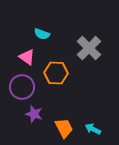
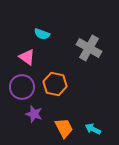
gray cross: rotated 15 degrees counterclockwise
orange hexagon: moved 1 px left, 11 px down; rotated 10 degrees clockwise
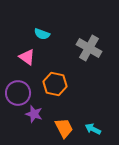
purple circle: moved 4 px left, 6 px down
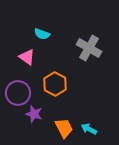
orange hexagon: rotated 15 degrees clockwise
cyan arrow: moved 4 px left
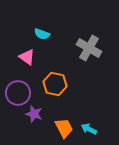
orange hexagon: rotated 15 degrees counterclockwise
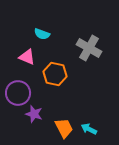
pink triangle: rotated 12 degrees counterclockwise
orange hexagon: moved 10 px up
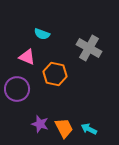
purple circle: moved 1 px left, 4 px up
purple star: moved 6 px right, 10 px down
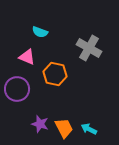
cyan semicircle: moved 2 px left, 2 px up
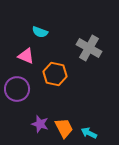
pink triangle: moved 1 px left, 1 px up
cyan arrow: moved 4 px down
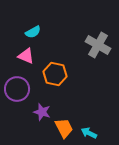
cyan semicircle: moved 7 px left; rotated 49 degrees counterclockwise
gray cross: moved 9 px right, 3 px up
purple star: moved 2 px right, 12 px up
